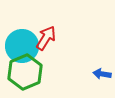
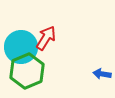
cyan circle: moved 1 px left, 1 px down
green hexagon: moved 2 px right, 1 px up
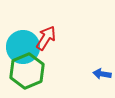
cyan circle: moved 2 px right
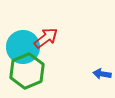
red arrow: rotated 20 degrees clockwise
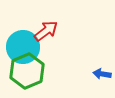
red arrow: moved 7 px up
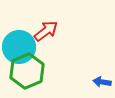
cyan circle: moved 4 px left
blue arrow: moved 8 px down
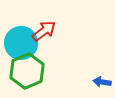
red arrow: moved 2 px left
cyan circle: moved 2 px right, 4 px up
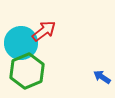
blue arrow: moved 5 px up; rotated 24 degrees clockwise
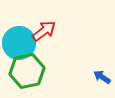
cyan circle: moved 2 px left
green hexagon: rotated 12 degrees clockwise
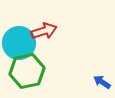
red arrow: rotated 20 degrees clockwise
blue arrow: moved 5 px down
